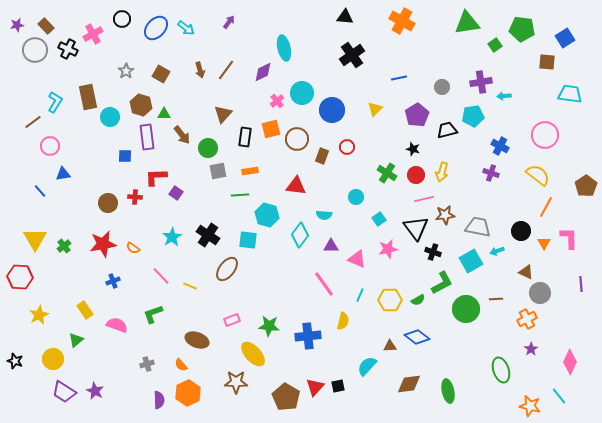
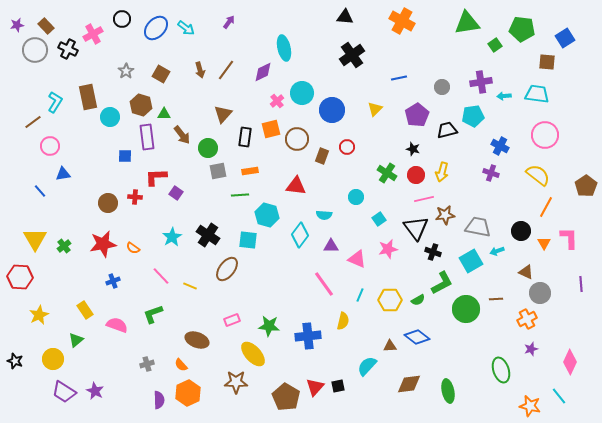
cyan trapezoid at (570, 94): moved 33 px left
purple star at (531, 349): rotated 16 degrees clockwise
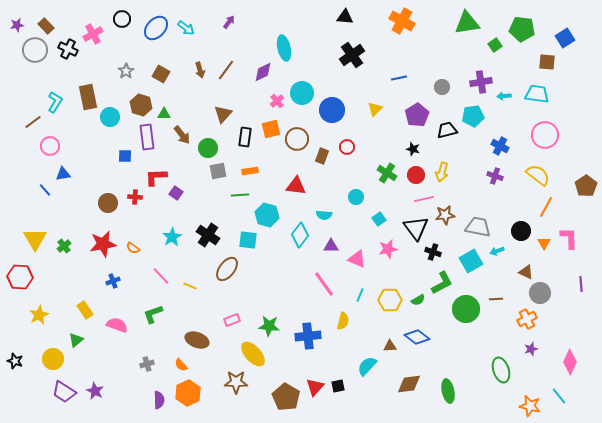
purple cross at (491, 173): moved 4 px right, 3 px down
blue line at (40, 191): moved 5 px right, 1 px up
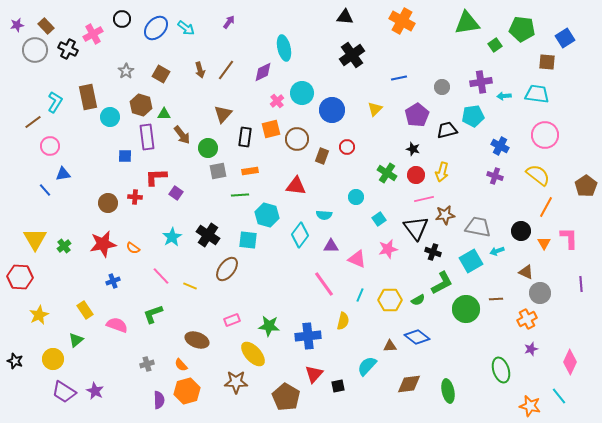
red triangle at (315, 387): moved 1 px left, 13 px up
orange hexagon at (188, 393): moved 1 px left, 2 px up; rotated 10 degrees clockwise
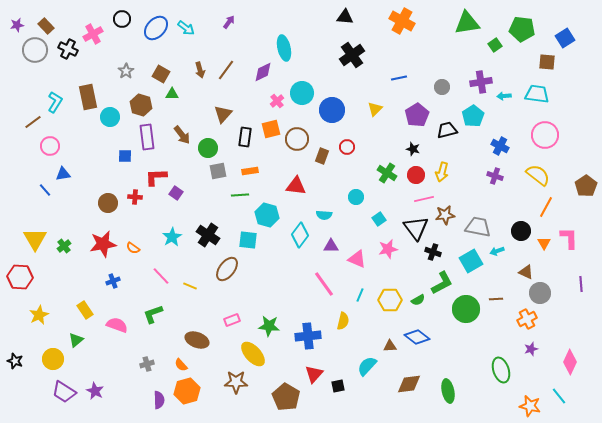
green triangle at (164, 114): moved 8 px right, 20 px up
cyan pentagon at (473, 116): rotated 25 degrees counterclockwise
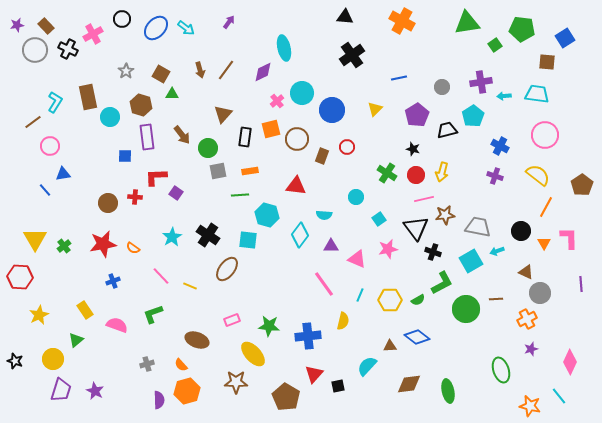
brown pentagon at (586, 186): moved 4 px left, 1 px up
purple trapezoid at (64, 392): moved 3 px left, 2 px up; rotated 105 degrees counterclockwise
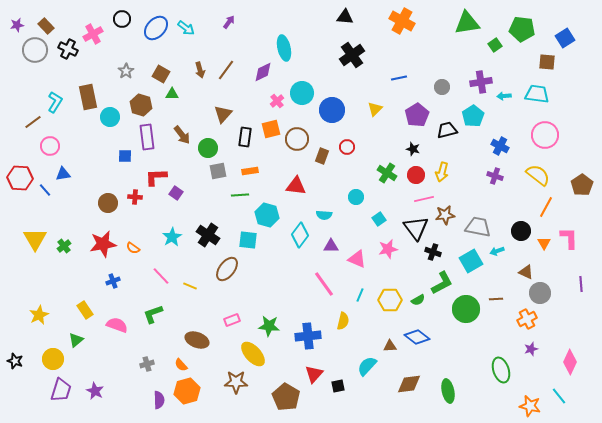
red hexagon at (20, 277): moved 99 px up
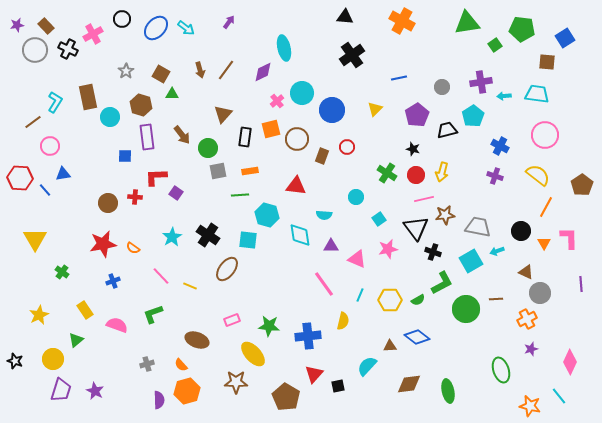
cyan diamond at (300, 235): rotated 45 degrees counterclockwise
green cross at (64, 246): moved 2 px left, 26 px down; rotated 16 degrees counterclockwise
